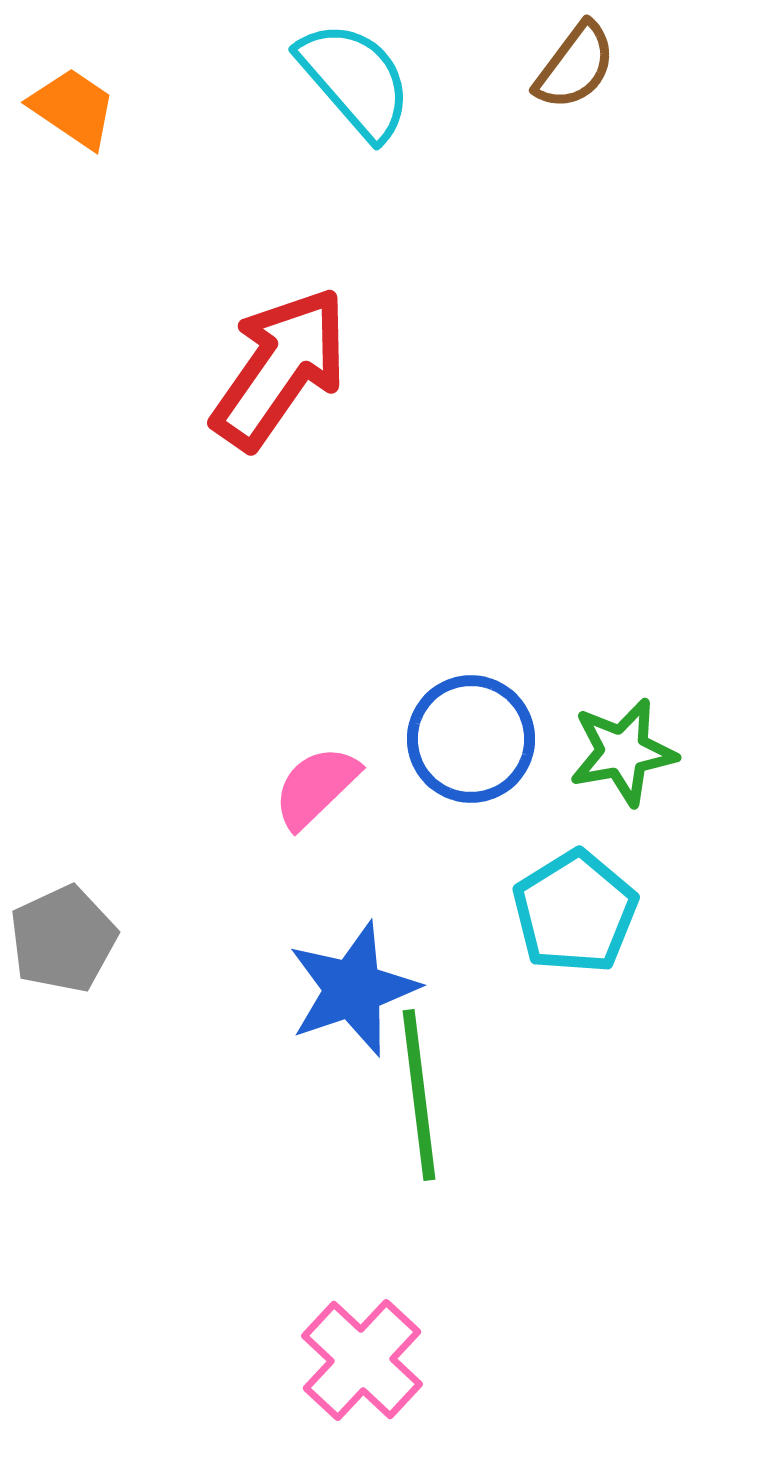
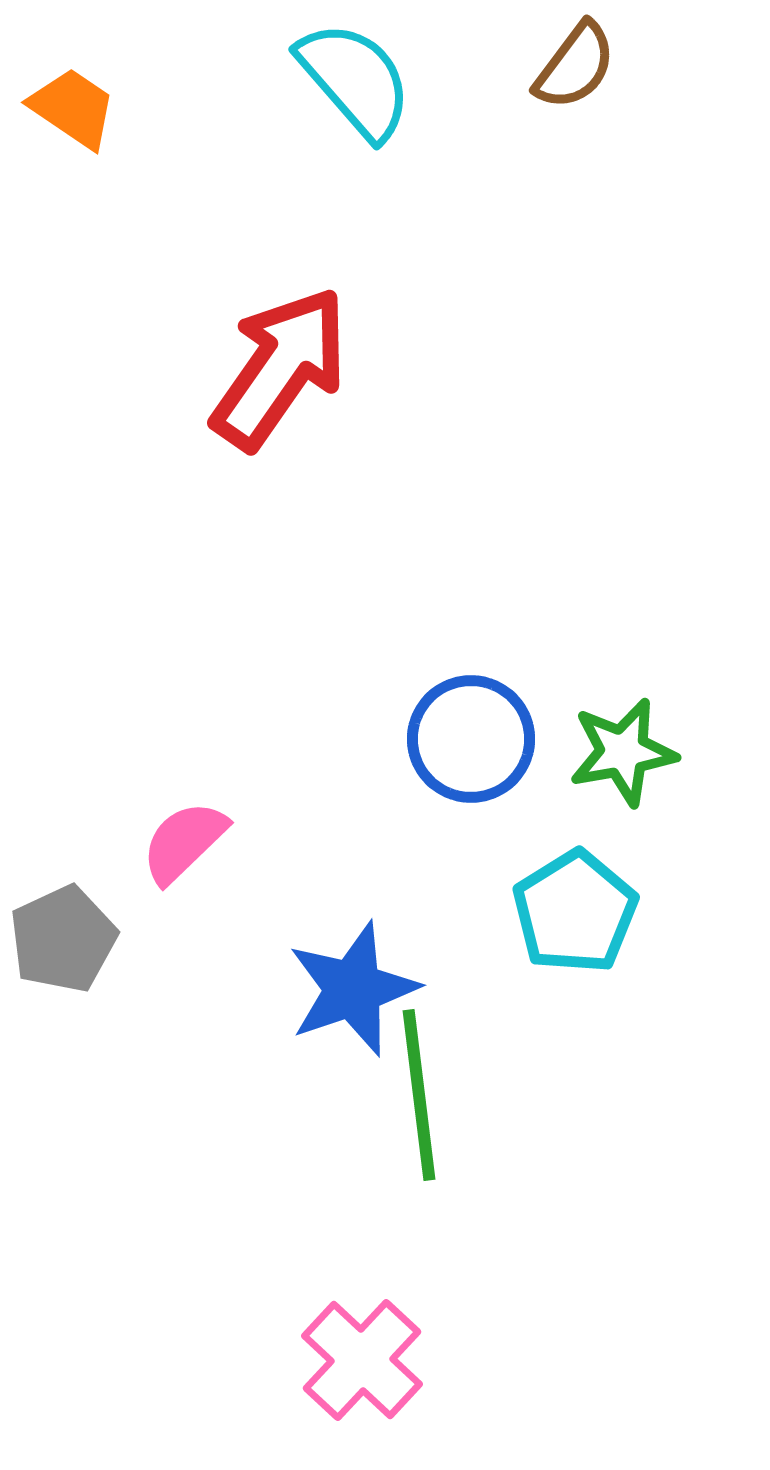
pink semicircle: moved 132 px left, 55 px down
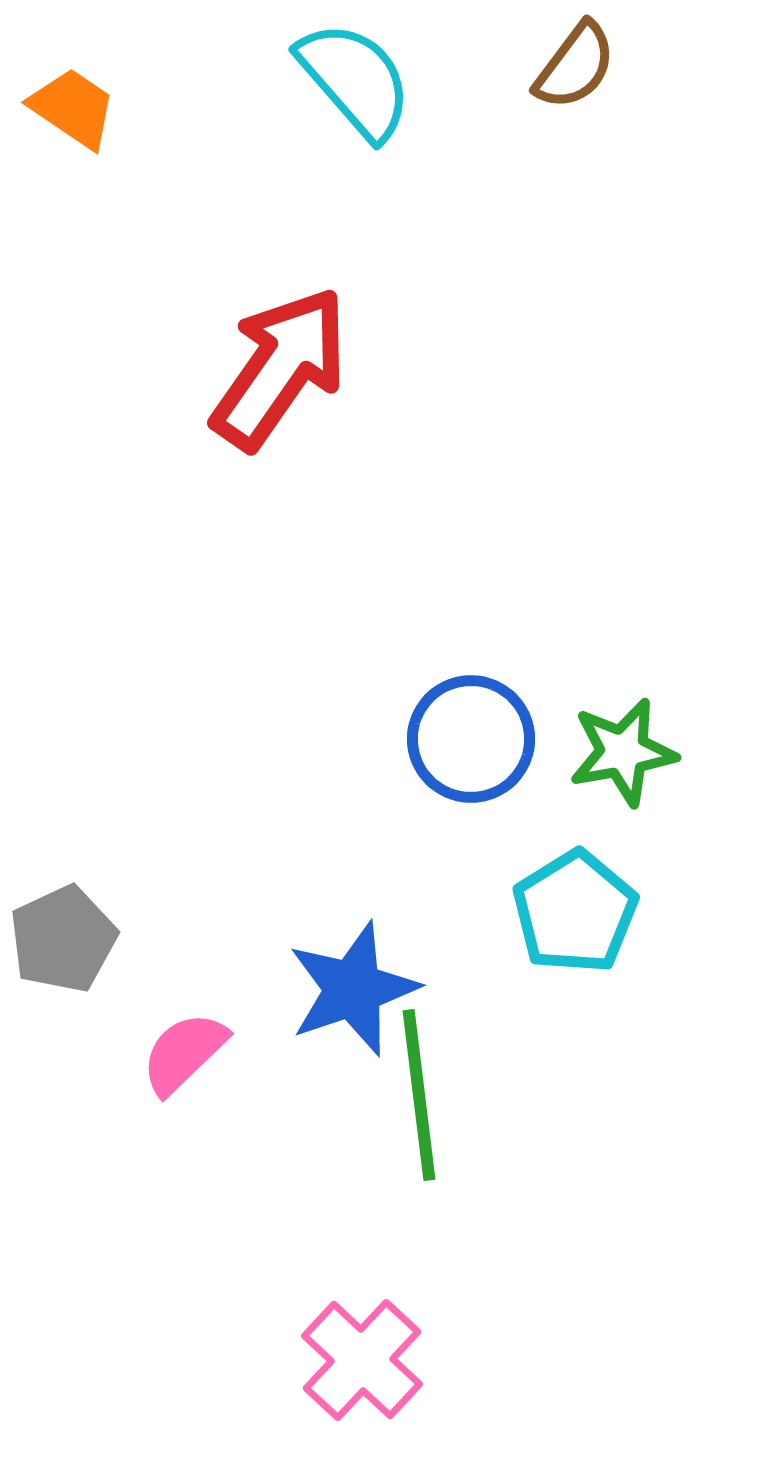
pink semicircle: moved 211 px down
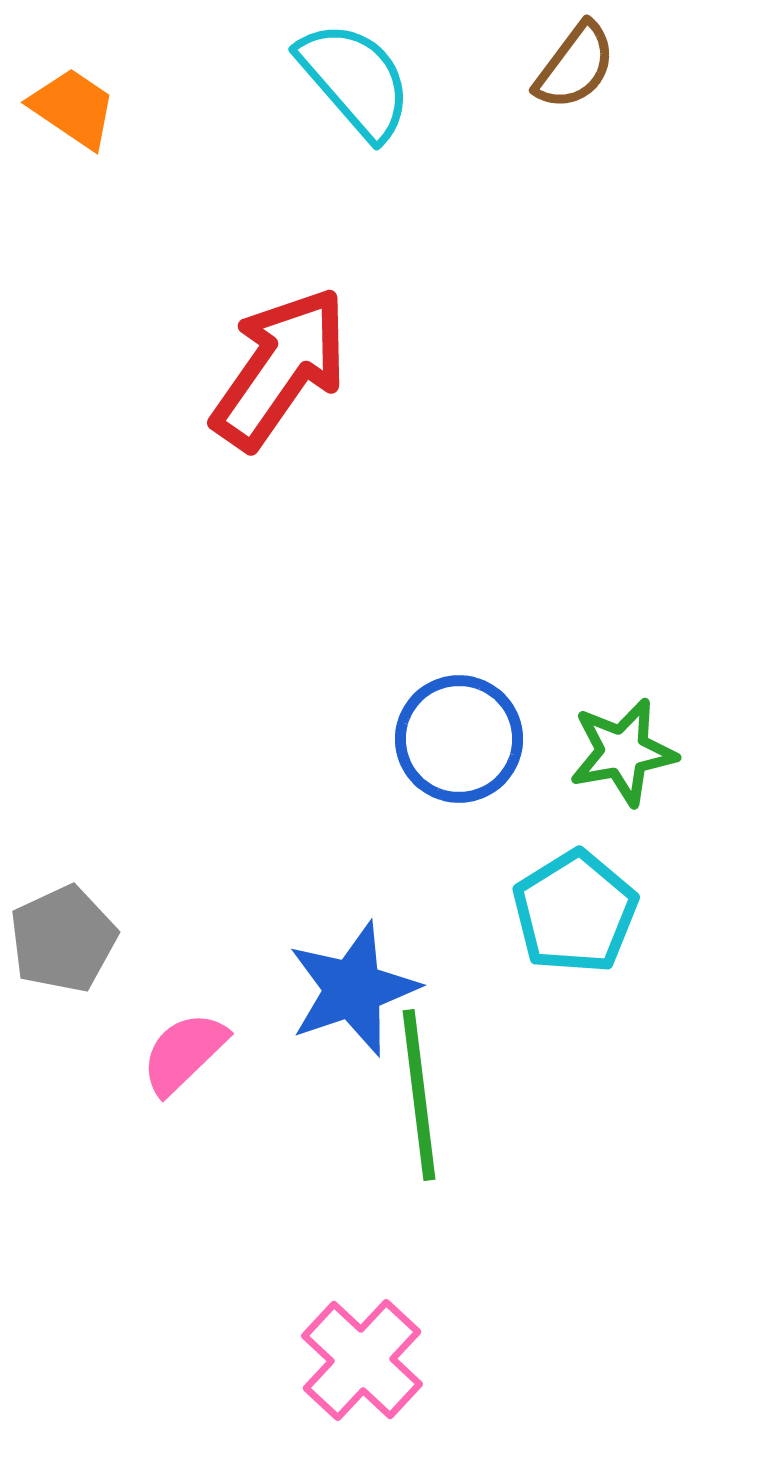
blue circle: moved 12 px left
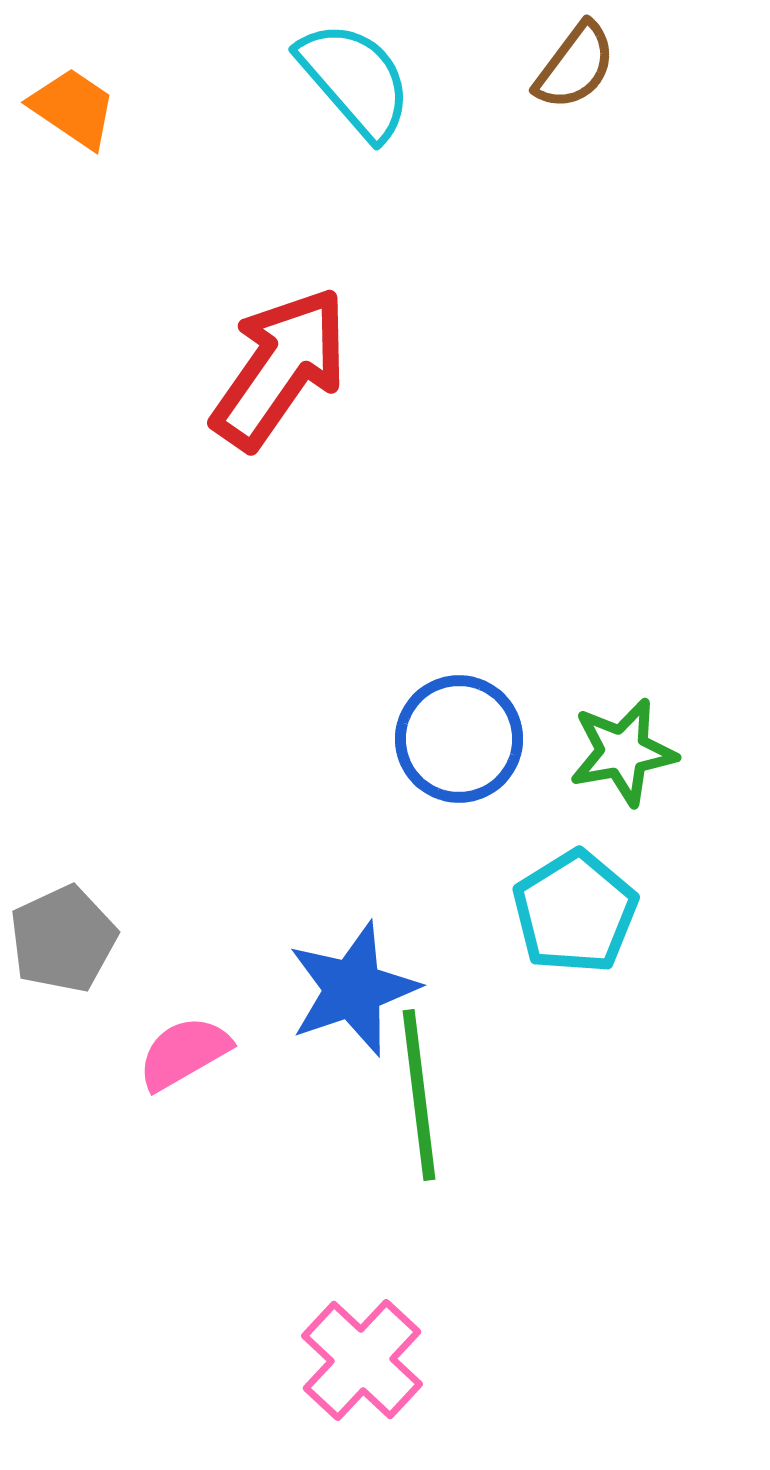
pink semicircle: rotated 14 degrees clockwise
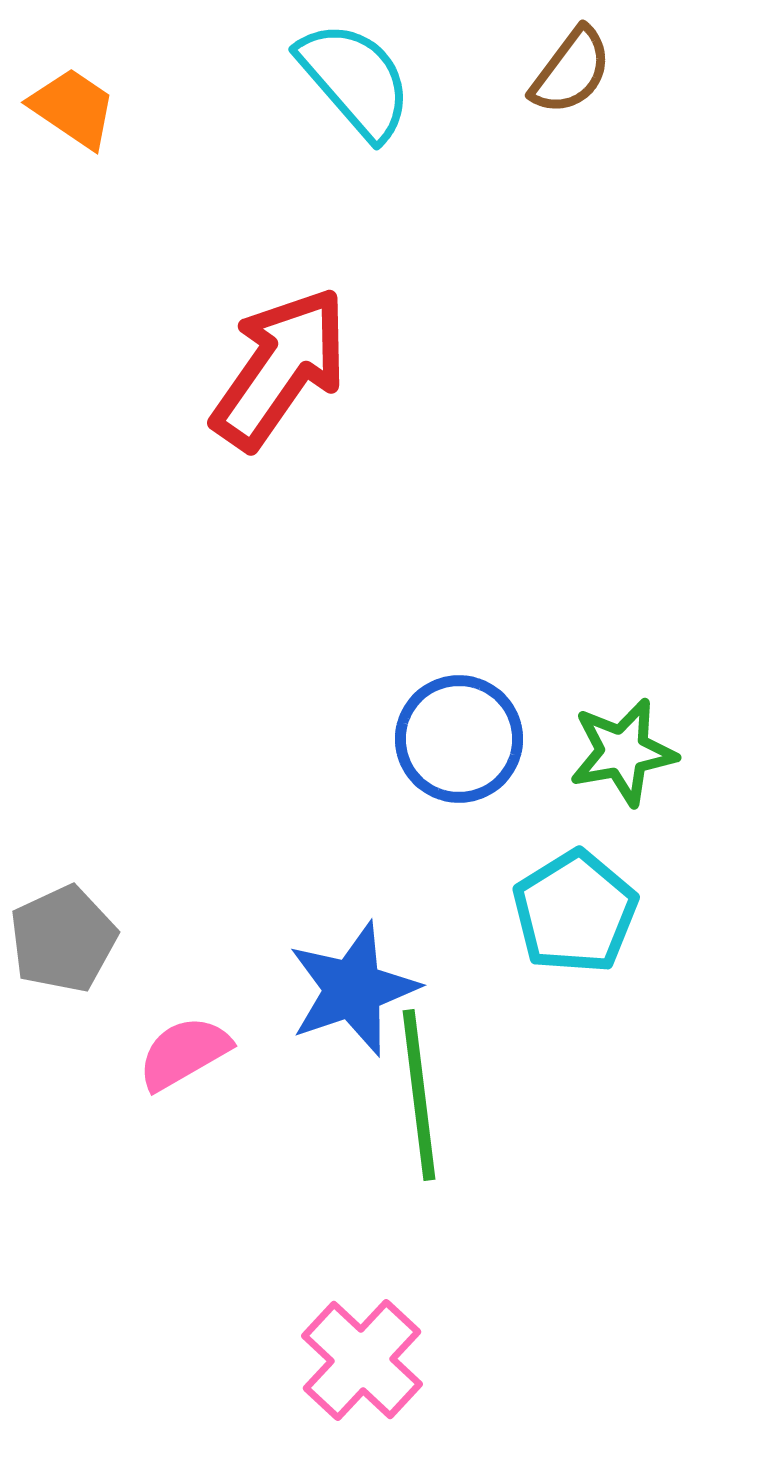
brown semicircle: moved 4 px left, 5 px down
